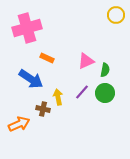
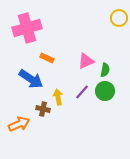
yellow circle: moved 3 px right, 3 px down
green circle: moved 2 px up
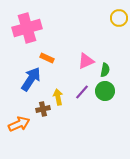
blue arrow: rotated 90 degrees counterclockwise
brown cross: rotated 24 degrees counterclockwise
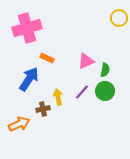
blue arrow: moved 2 px left
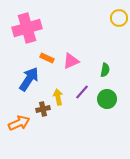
pink triangle: moved 15 px left
green circle: moved 2 px right, 8 px down
orange arrow: moved 1 px up
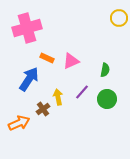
brown cross: rotated 24 degrees counterclockwise
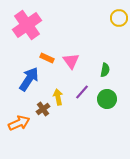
pink cross: moved 3 px up; rotated 20 degrees counterclockwise
pink triangle: rotated 42 degrees counterclockwise
